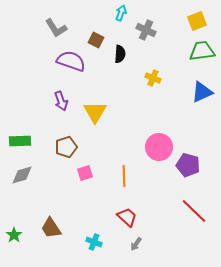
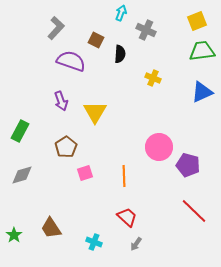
gray L-shape: rotated 105 degrees counterclockwise
green rectangle: moved 10 px up; rotated 60 degrees counterclockwise
brown pentagon: rotated 15 degrees counterclockwise
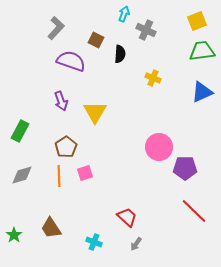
cyan arrow: moved 3 px right, 1 px down
purple pentagon: moved 3 px left, 3 px down; rotated 15 degrees counterclockwise
orange line: moved 65 px left
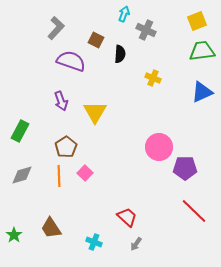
pink square: rotated 28 degrees counterclockwise
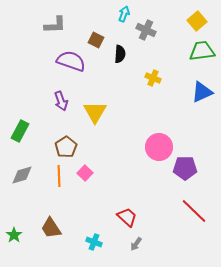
yellow square: rotated 18 degrees counterclockwise
gray L-shape: moved 1 px left, 3 px up; rotated 45 degrees clockwise
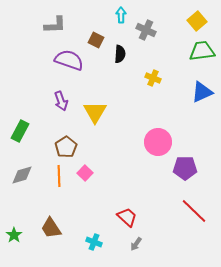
cyan arrow: moved 3 px left, 1 px down; rotated 21 degrees counterclockwise
purple semicircle: moved 2 px left, 1 px up
pink circle: moved 1 px left, 5 px up
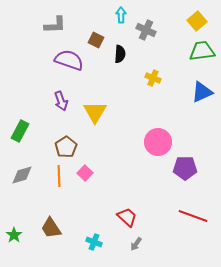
red line: moved 1 px left, 5 px down; rotated 24 degrees counterclockwise
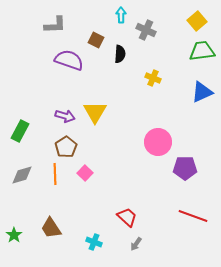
purple arrow: moved 4 px right, 15 px down; rotated 54 degrees counterclockwise
orange line: moved 4 px left, 2 px up
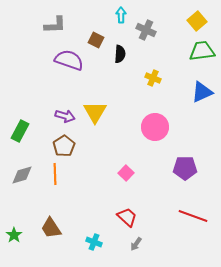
pink circle: moved 3 px left, 15 px up
brown pentagon: moved 2 px left, 1 px up
pink square: moved 41 px right
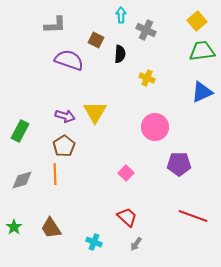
yellow cross: moved 6 px left
purple pentagon: moved 6 px left, 4 px up
gray diamond: moved 5 px down
green star: moved 8 px up
